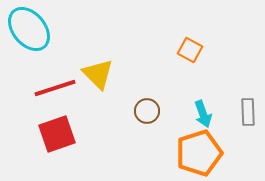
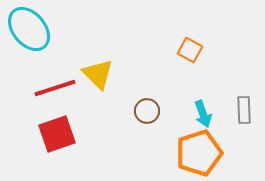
gray rectangle: moved 4 px left, 2 px up
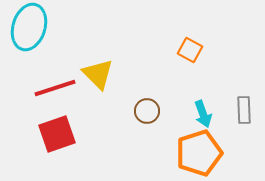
cyan ellipse: moved 2 px up; rotated 57 degrees clockwise
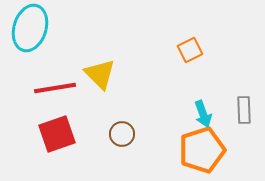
cyan ellipse: moved 1 px right, 1 px down
orange square: rotated 35 degrees clockwise
yellow triangle: moved 2 px right
red line: rotated 9 degrees clockwise
brown circle: moved 25 px left, 23 px down
orange pentagon: moved 3 px right, 3 px up
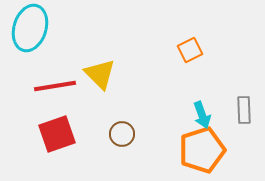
red line: moved 2 px up
cyan arrow: moved 1 px left, 1 px down
